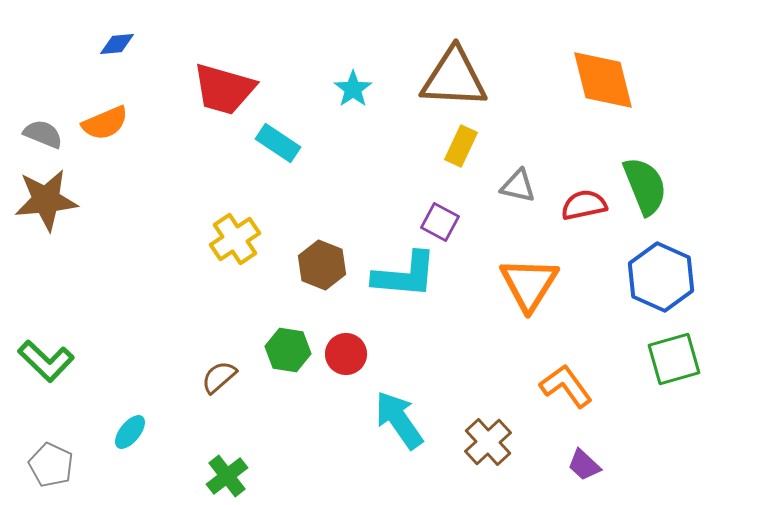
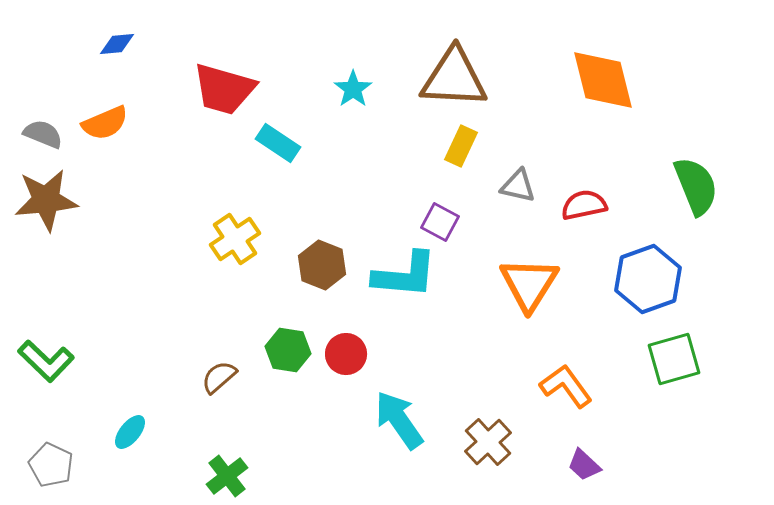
green semicircle: moved 51 px right
blue hexagon: moved 13 px left, 2 px down; rotated 16 degrees clockwise
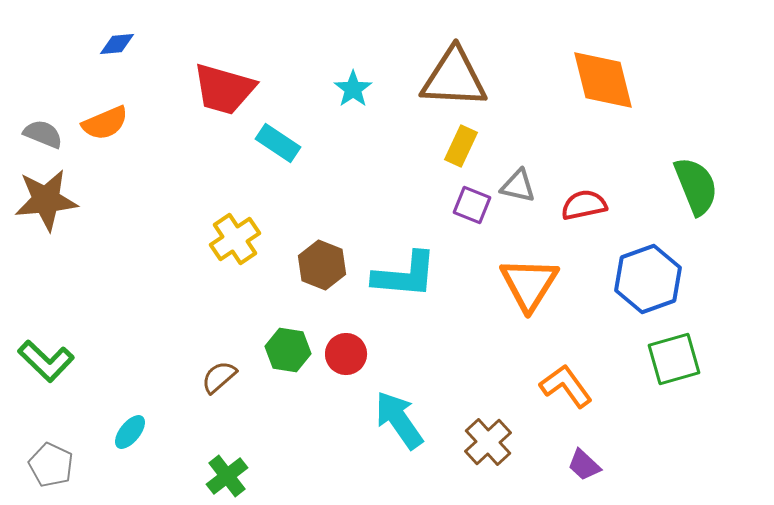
purple square: moved 32 px right, 17 px up; rotated 6 degrees counterclockwise
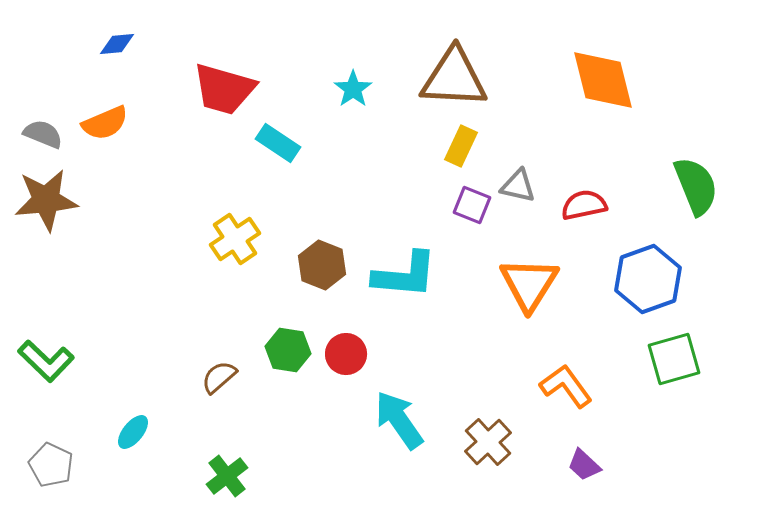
cyan ellipse: moved 3 px right
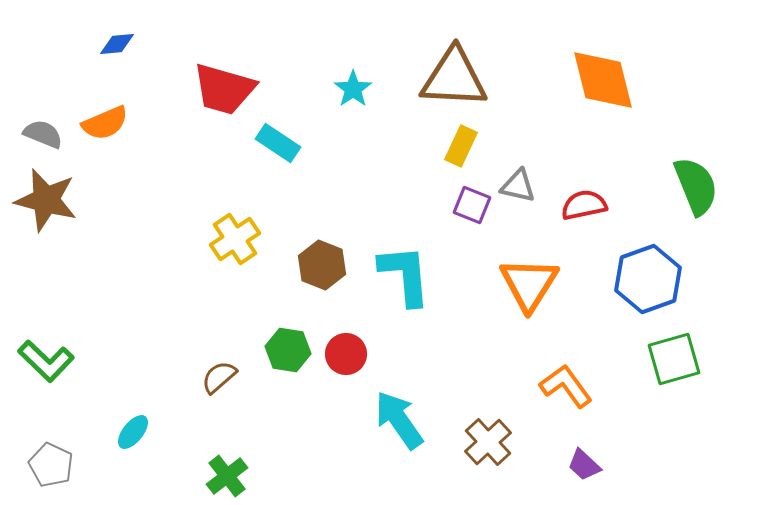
brown star: rotated 20 degrees clockwise
cyan L-shape: rotated 100 degrees counterclockwise
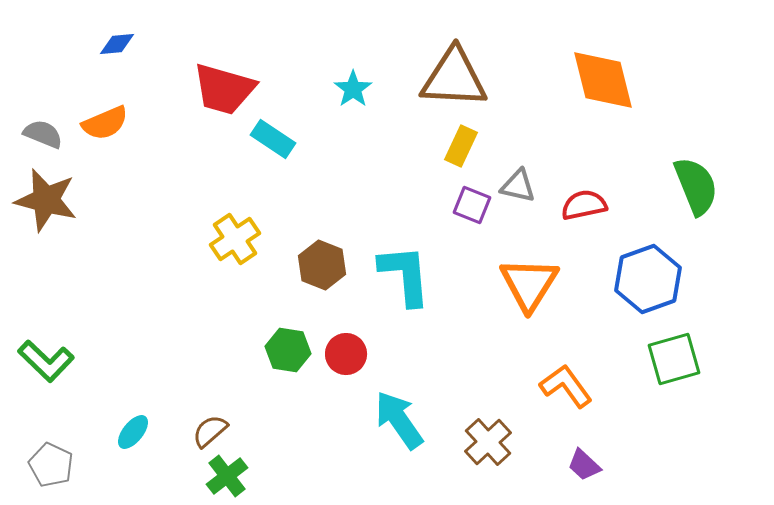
cyan rectangle: moved 5 px left, 4 px up
brown semicircle: moved 9 px left, 54 px down
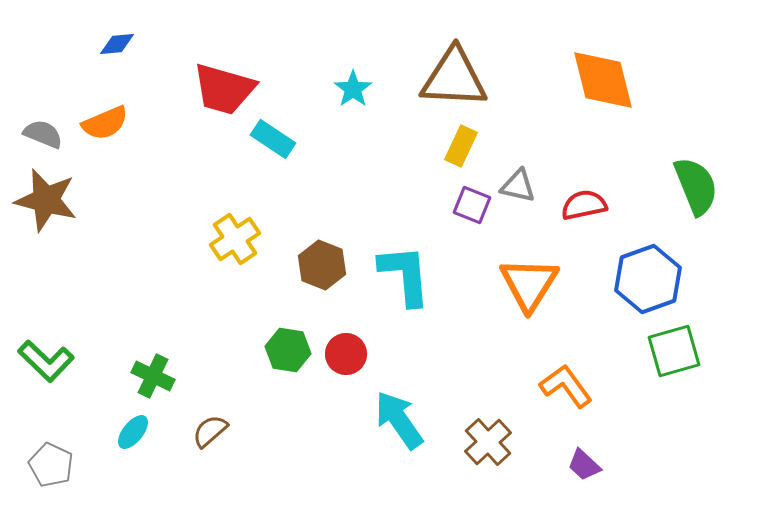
green square: moved 8 px up
green cross: moved 74 px left, 100 px up; rotated 27 degrees counterclockwise
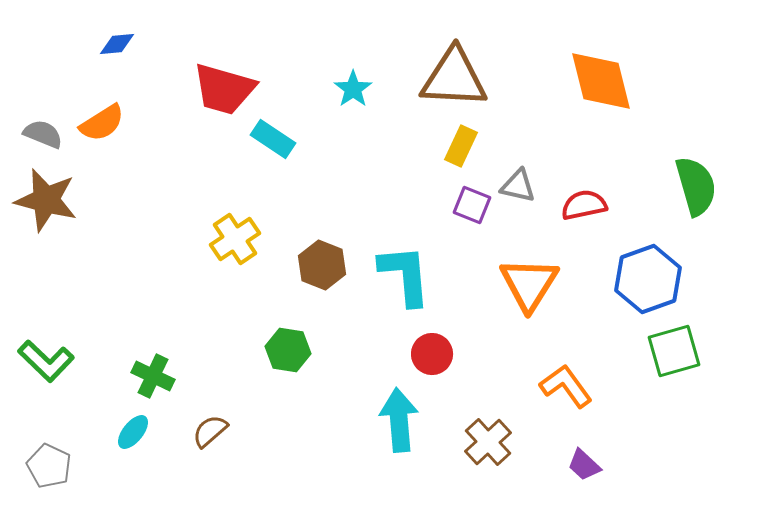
orange diamond: moved 2 px left, 1 px down
orange semicircle: moved 3 px left; rotated 9 degrees counterclockwise
green semicircle: rotated 6 degrees clockwise
red circle: moved 86 px right
cyan arrow: rotated 30 degrees clockwise
gray pentagon: moved 2 px left, 1 px down
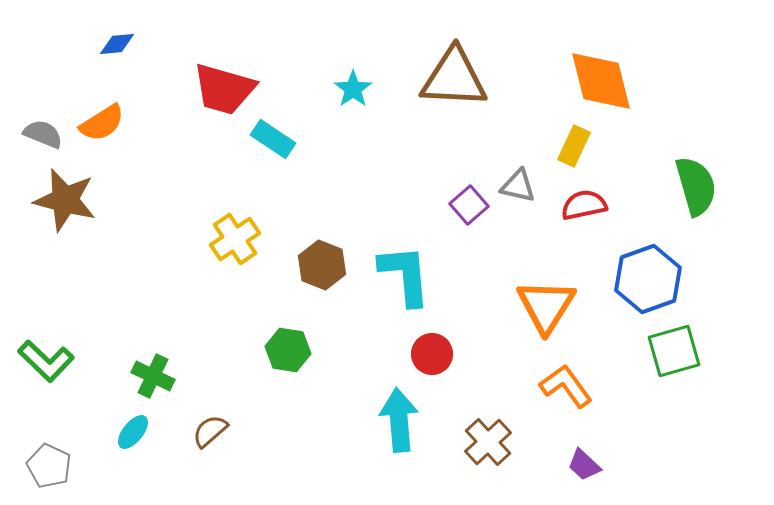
yellow rectangle: moved 113 px right
brown star: moved 19 px right
purple square: moved 3 px left; rotated 27 degrees clockwise
orange triangle: moved 17 px right, 22 px down
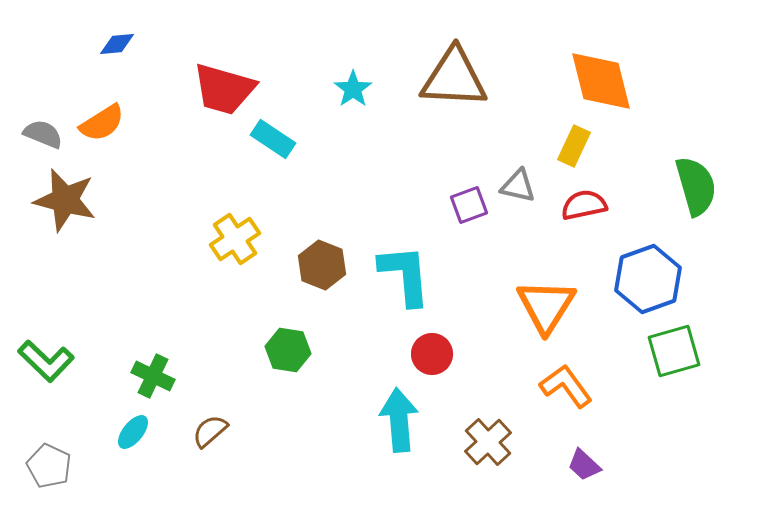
purple square: rotated 21 degrees clockwise
